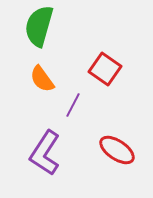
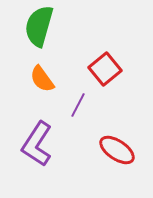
red square: rotated 16 degrees clockwise
purple line: moved 5 px right
purple L-shape: moved 8 px left, 9 px up
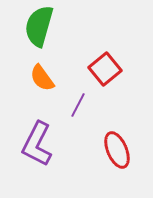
orange semicircle: moved 1 px up
purple L-shape: rotated 6 degrees counterclockwise
red ellipse: rotated 33 degrees clockwise
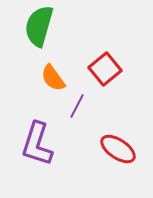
orange semicircle: moved 11 px right
purple line: moved 1 px left, 1 px down
purple L-shape: rotated 9 degrees counterclockwise
red ellipse: moved 1 px right, 1 px up; rotated 33 degrees counterclockwise
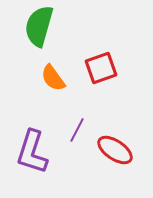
red square: moved 4 px left, 1 px up; rotated 20 degrees clockwise
purple line: moved 24 px down
purple L-shape: moved 5 px left, 8 px down
red ellipse: moved 3 px left, 1 px down
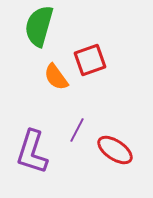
red square: moved 11 px left, 8 px up
orange semicircle: moved 3 px right, 1 px up
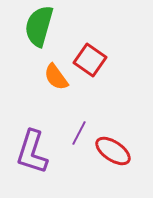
red square: rotated 36 degrees counterclockwise
purple line: moved 2 px right, 3 px down
red ellipse: moved 2 px left, 1 px down
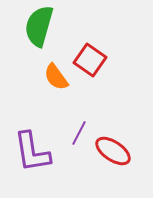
purple L-shape: rotated 27 degrees counterclockwise
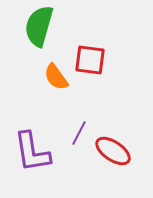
red square: rotated 28 degrees counterclockwise
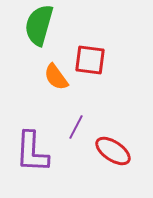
green semicircle: moved 1 px up
purple line: moved 3 px left, 6 px up
purple L-shape: rotated 12 degrees clockwise
